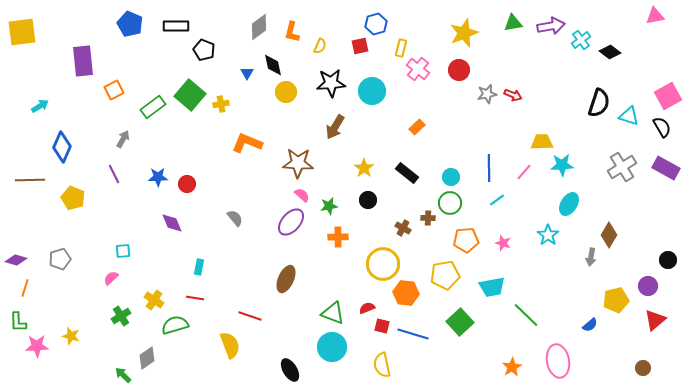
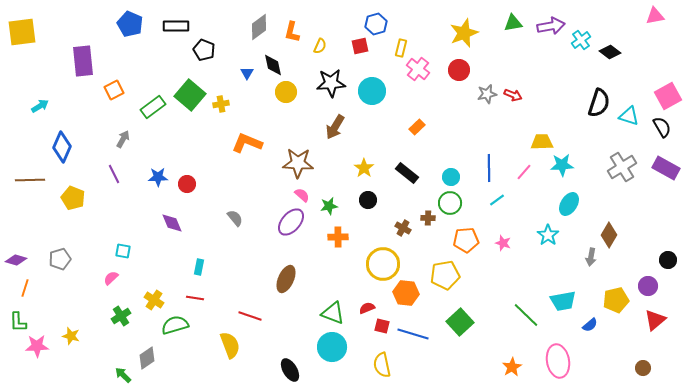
cyan square at (123, 251): rotated 14 degrees clockwise
cyan trapezoid at (492, 287): moved 71 px right, 14 px down
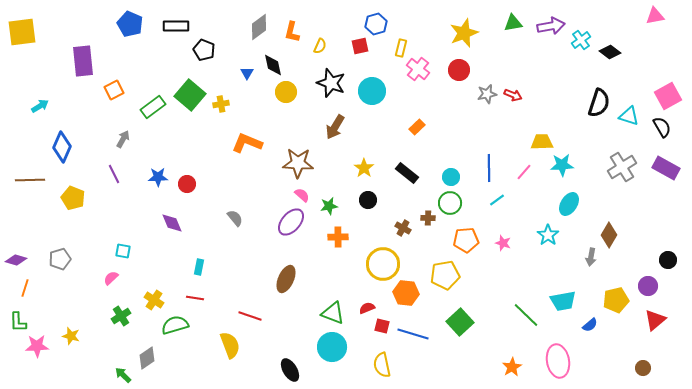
black star at (331, 83): rotated 24 degrees clockwise
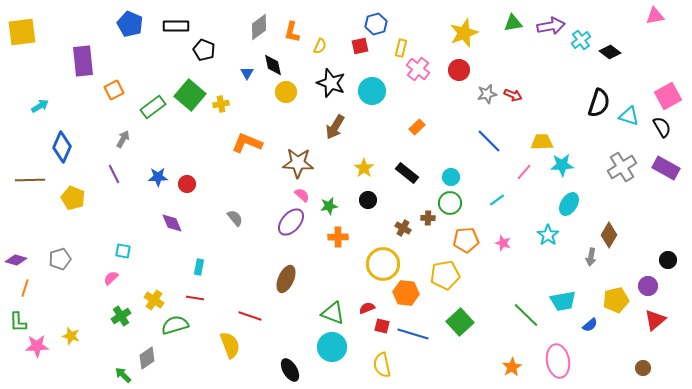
blue line at (489, 168): moved 27 px up; rotated 44 degrees counterclockwise
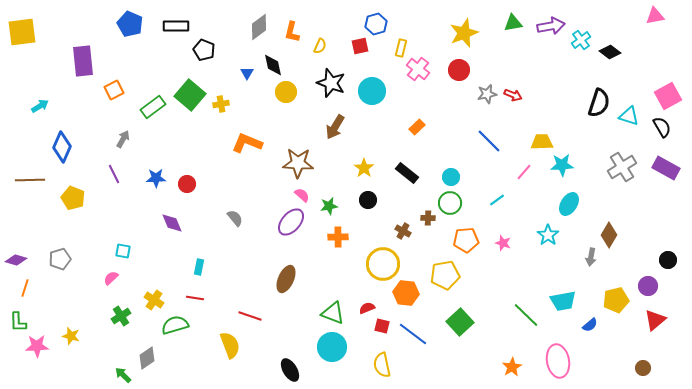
blue star at (158, 177): moved 2 px left, 1 px down
brown cross at (403, 228): moved 3 px down
blue line at (413, 334): rotated 20 degrees clockwise
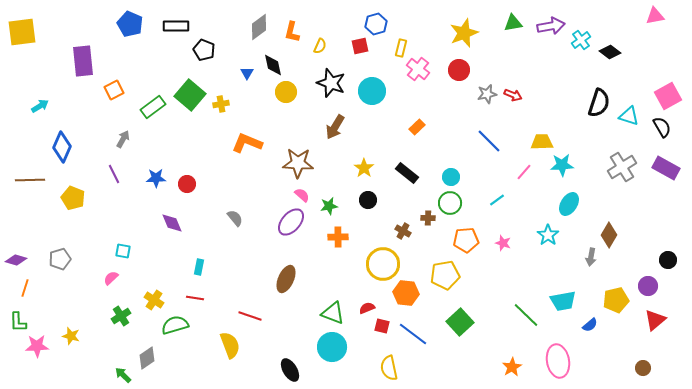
yellow semicircle at (382, 365): moved 7 px right, 3 px down
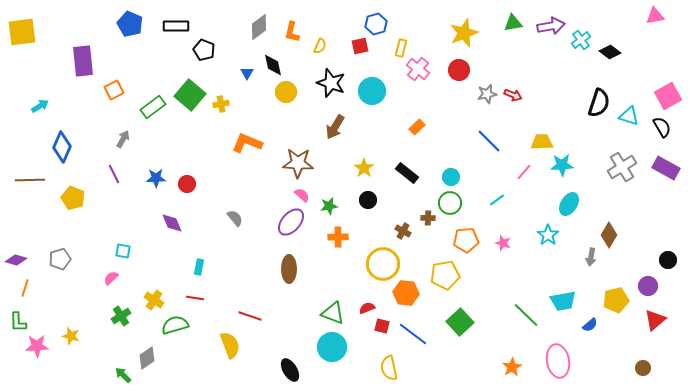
brown ellipse at (286, 279): moved 3 px right, 10 px up; rotated 24 degrees counterclockwise
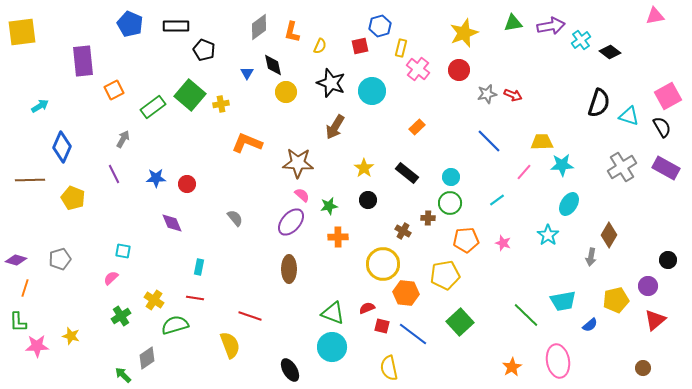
blue hexagon at (376, 24): moved 4 px right, 2 px down
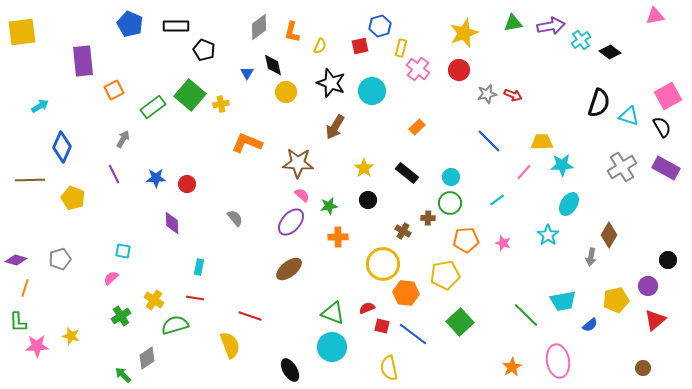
purple diamond at (172, 223): rotated 20 degrees clockwise
brown ellipse at (289, 269): rotated 52 degrees clockwise
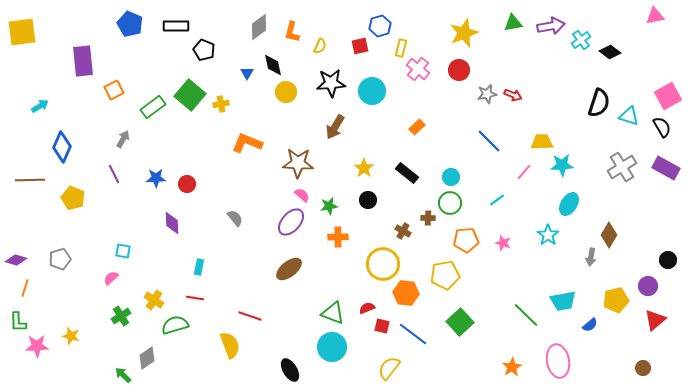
black star at (331, 83): rotated 24 degrees counterclockwise
yellow semicircle at (389, 368): rotated 50 degrees clockwise
